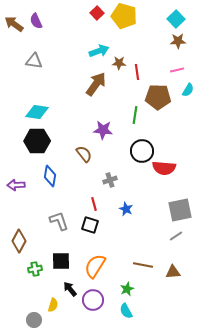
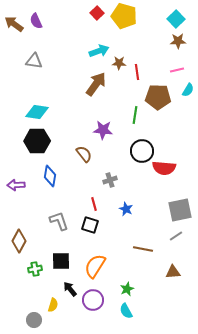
brown line at (143, 265): moved 16 px up
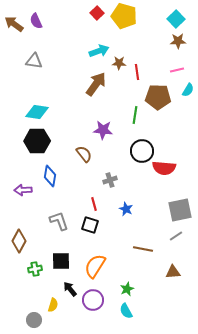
purple arrow at (16, 185): moved 7 px right, 5 px down
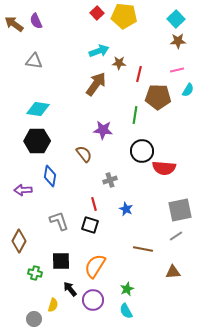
yellow pentagon at (124, 16): rotated 10 degrees counterclockwise
red line at (137, 72): moved 2 px right, 2 px down; rotated 21 degrees clockwise
cyan diamond at (37, 112): moved 1 px right, 3 px up
green cross at (35, 269): moved 4 px down; rotated 24 degrees clockwise
gray circle at (34, 320): moved 1 px up
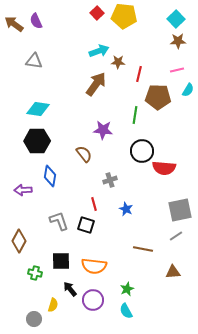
brown star at (119, 63): moved 1 px left, 1 px up
black square at (90, 225): moved 4 px left
orange semicircle at (95, 266): moved 1 px left; rotated 115 degrees counterclockwise
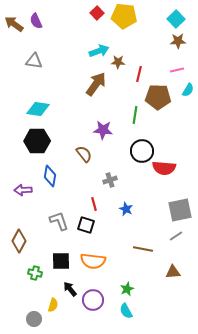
orange semicircle at (94, 266): moved 1 px left, 5 px up
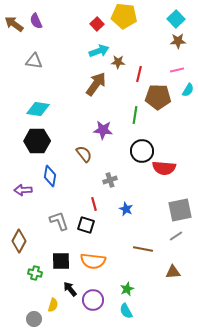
red square at (97, 13): moved 11 px down
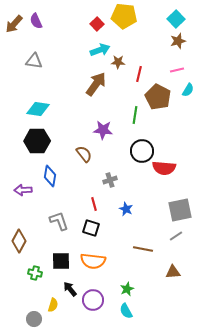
brown arrow at (14, 24): rotated 84 degrees counterclockwise
brown star at (178, 41): rotated 14 degrees counterclockwise
cyan arrow at (99, 51): moved 1 px right, 1 px up
brown pentagon at (158, 97): rotated 25 degrees clockwise
black square at (86, 225): moved 5 px right, 3 px down
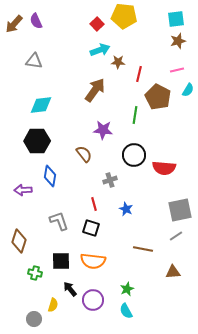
cyan square at (176, 19): rotated 36 degrees clockwise
brown arrow at (96, 84): moved 1 px left, 6 px down
cyan diamond at (38, 109): moved 3 px right, 4 px up; rotated 15 degrees counterclockwise
black circle at (142, 151): moved 8 px left, 4 px down
brown diamond at (19, 241): rotated 10 degrees counterclockwise
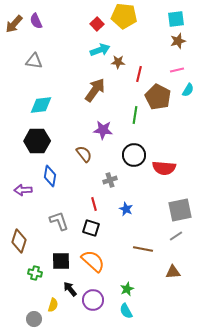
orange semicircle at (93, 261): rotated 145 degrees counterclockwise
